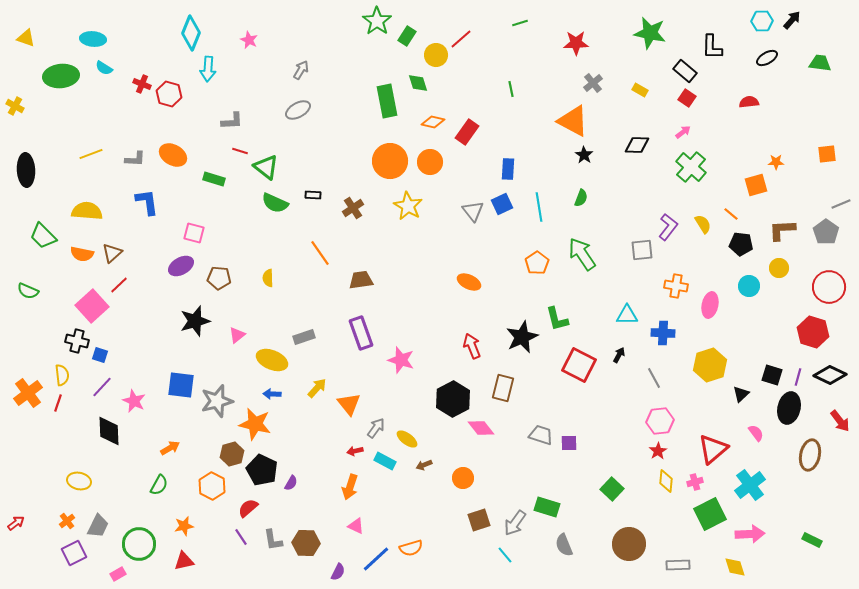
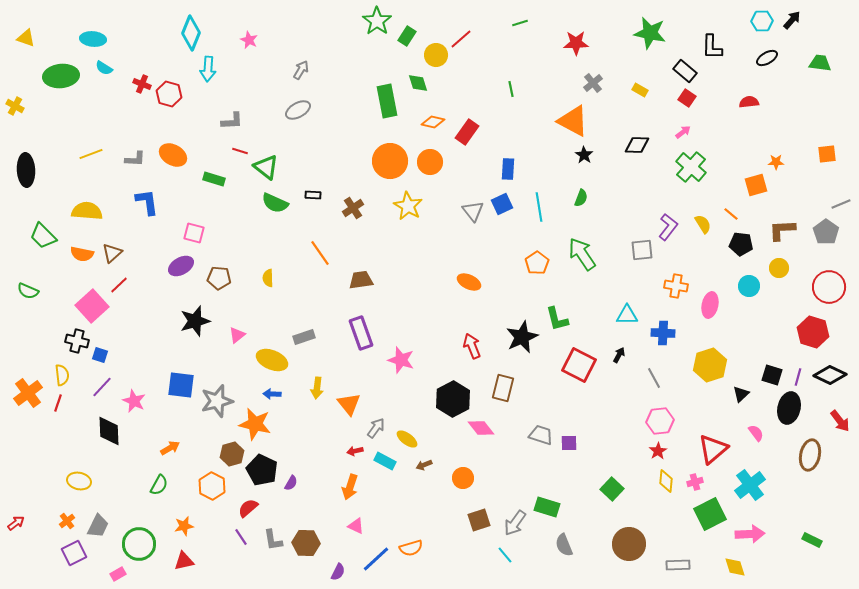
yellow arrow at (317, 388): rotated 145 degrees clockwise
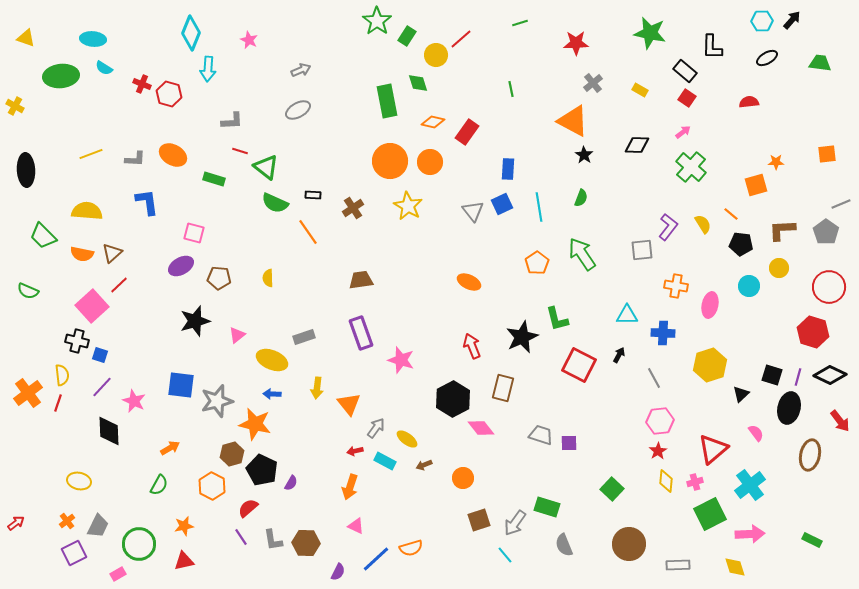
gray arrow at (301, 70): rotated 36 degrees clockwise
orange line at (320, 253): moved 12 px left, 21 px up
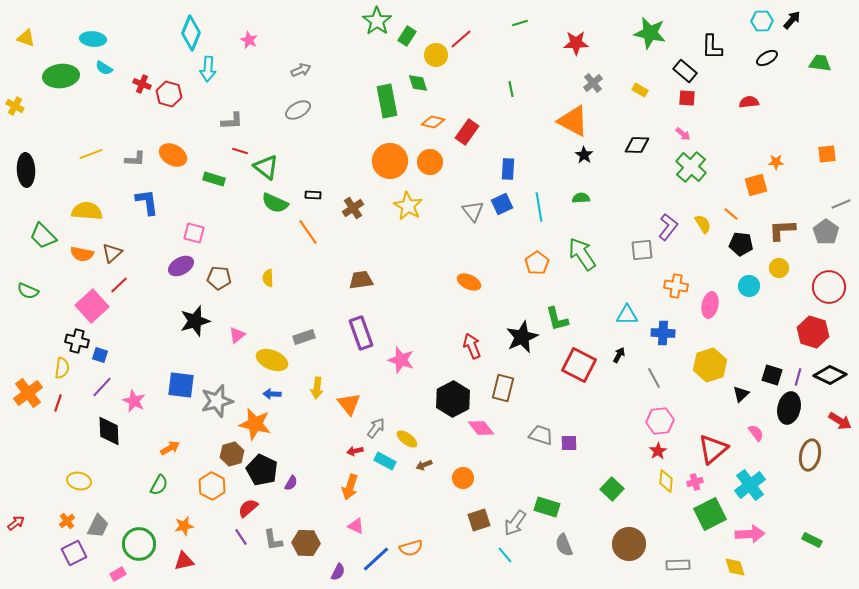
red square at (687, 98): rotated 30 degrees counterclockwise
pink arrow at (683, 132): moved 2 px down; rotated 77 degrees clockwise
green semicircle at (581, 198): rotated 114 degrees counterclockwise
yellow semicircle at (62, 375): moved 7 px up; rotated 15 degrees clockwise
red arrow at (840, 421): rotated 20 degrees counterclockwise
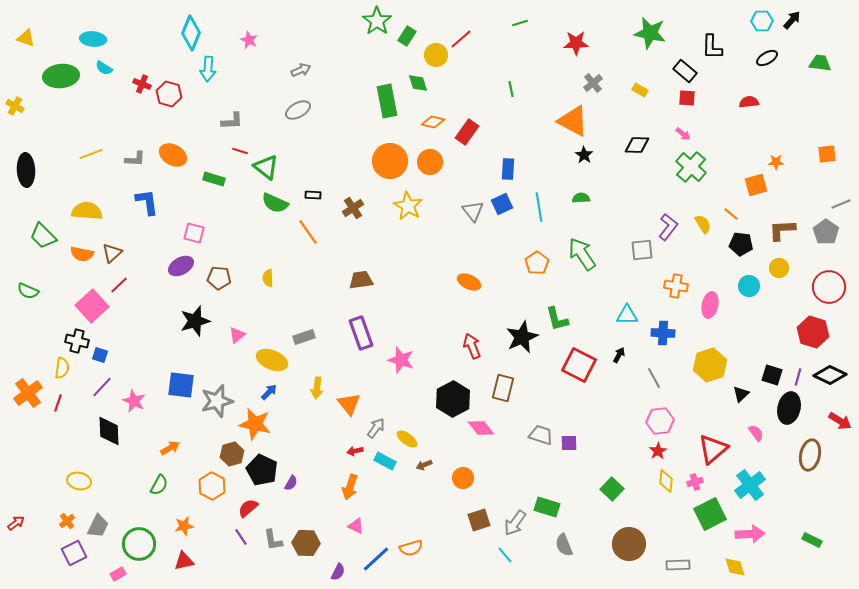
blue arrow at (272, 394): moved 3 px left, 2 px up; rotated 132 degrees clockwise
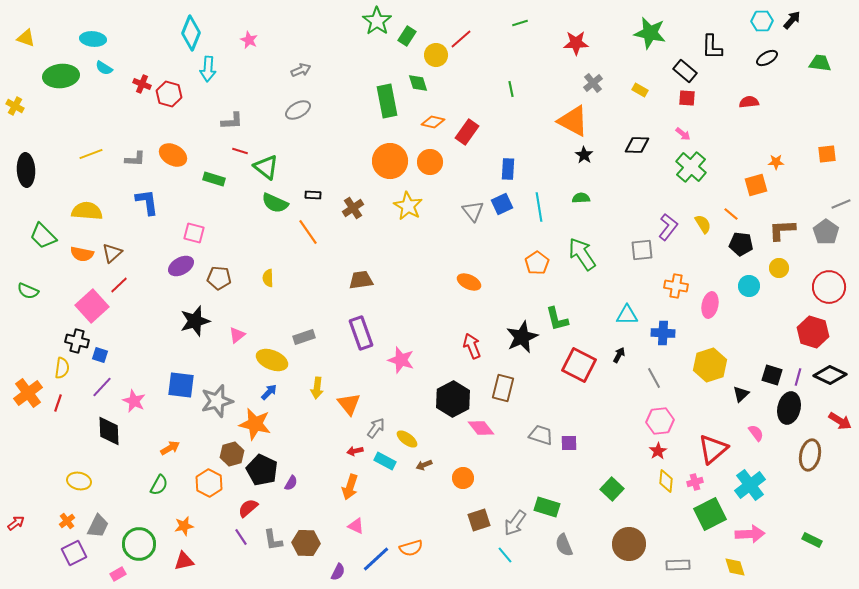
orange hexagon at (212, 486): moved 3 px left, 3 px up
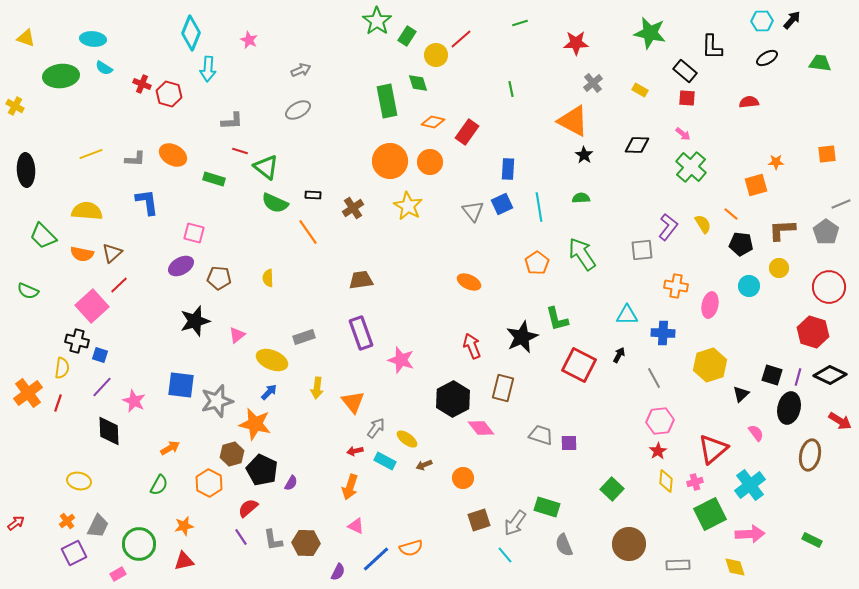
orange triangle at (349, 404): moved 4 px right, 2 px up
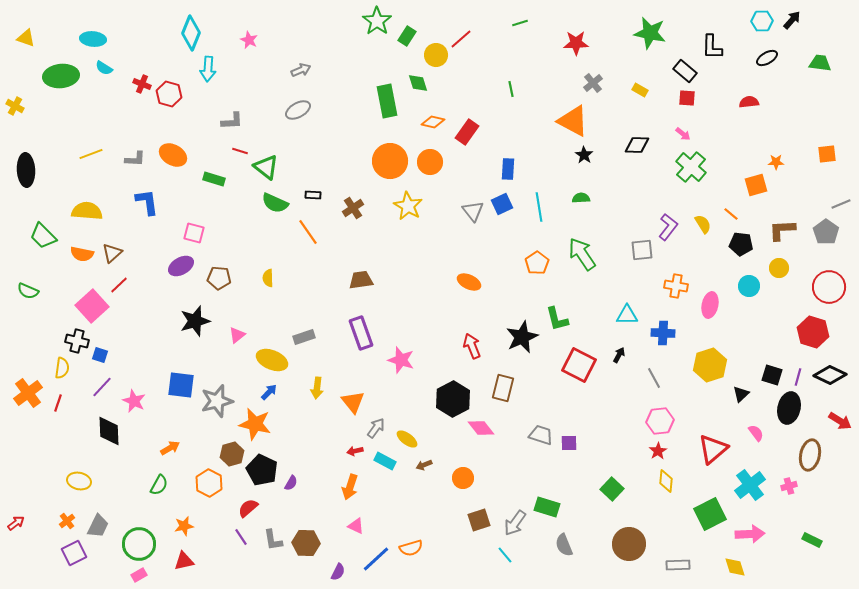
pink cross at (695, 482): moved 94 px right, 4 px down
pink rectangle at (118, 574): moved 21 px right, 1 px down
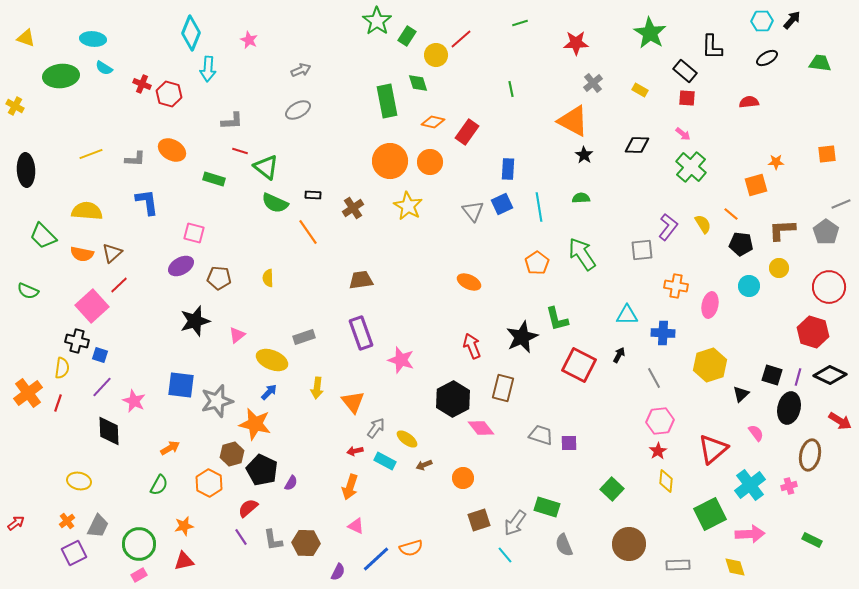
green star at (650, 33): rotated 20 degrees clockwise
orange ellipse at (173, 155): moved 1 px left, 5 px up
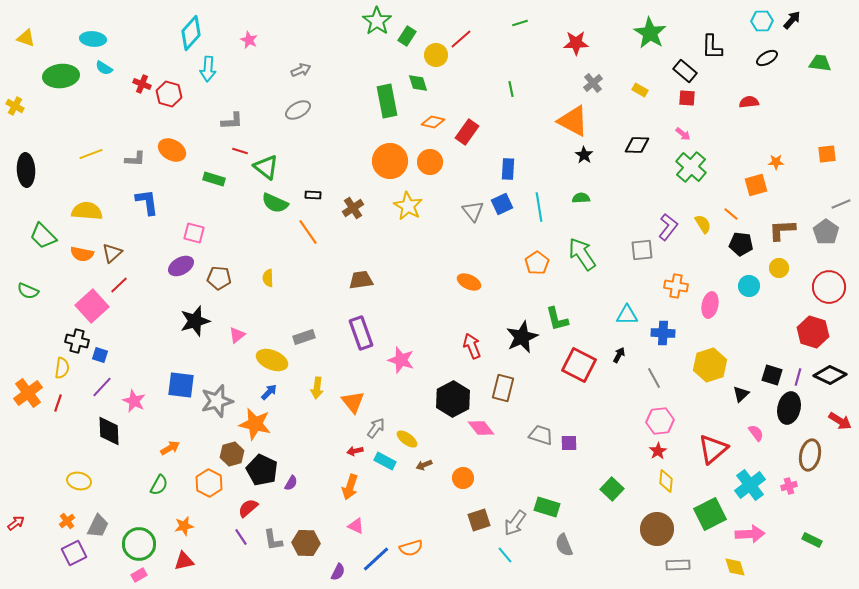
cyan diamond at (191, 33): rotated 20 degrees clockwise
brown circle at (629, 544): moved 28 px right, 15 px up
